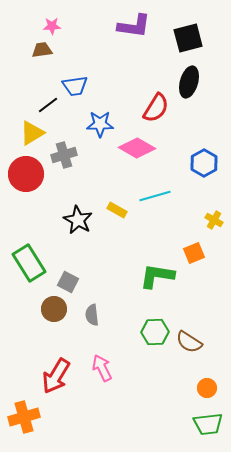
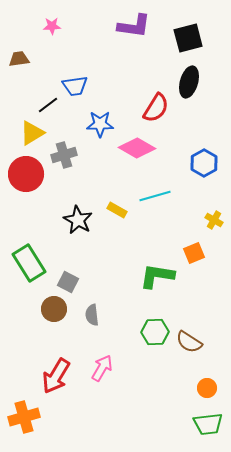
brown trapezoid: moved 23 px left, 9 px down
pink arrow: rotated 56 degrees clockwise
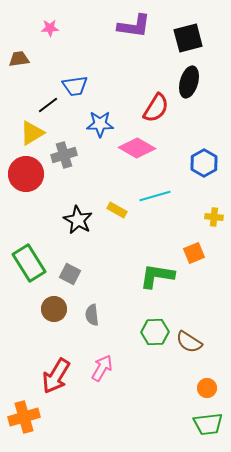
pink star: moved 2 px left, 2 px down
yellow cross: moved 3 px up; rotated 24 degrees counterclockwise
gray square: moved 2 px right, 8 px up
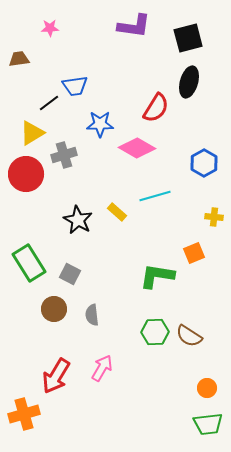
black line: moved 1 px right, 2 px up
yellow rectangle: moved 2 px down; rotated 12 degrees clockwise
brown semicircle: moved 6 px up
orange cross: moved 3 px up
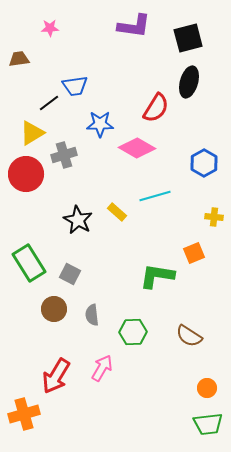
green hexagon: moved 22 px left
